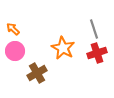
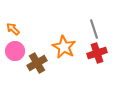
orange star: moved 1 px right, 1 px up
brown cross: moved 10 px up
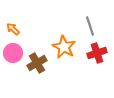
gray line: moved 4 px left, 3 px up
pink circle: moved 2 px left, 2 px down
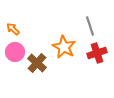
pink circle: moved 2 px right, 1 px up
brown cross: rotated 18 degrees counterclockwise
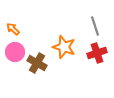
gray line: moved 5 px right
orange star: rotated 10 degrees counterclockwise
brown cross: rotated 12 degrees counterclockwise
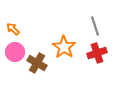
orange star: rotated 15 degrees clockwise
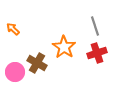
pink circle: moved 20 px down
